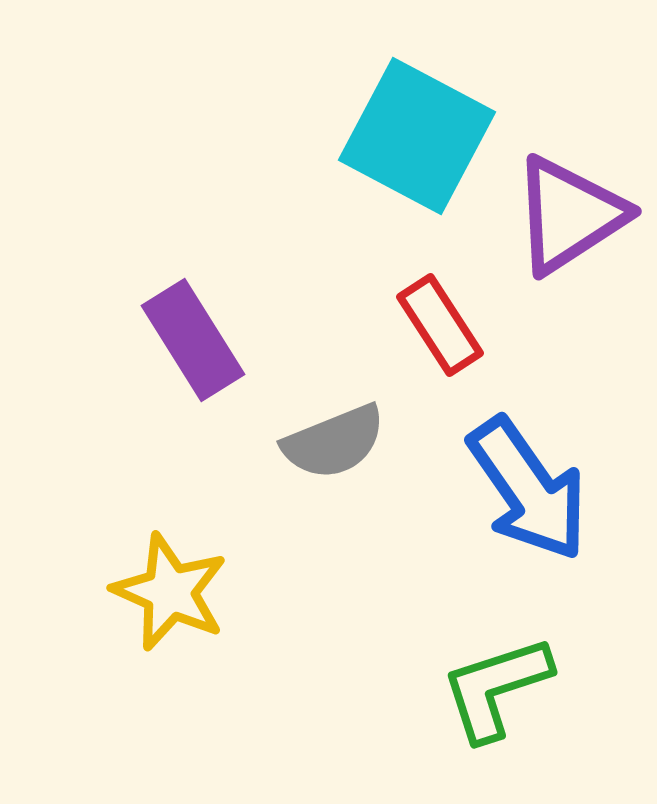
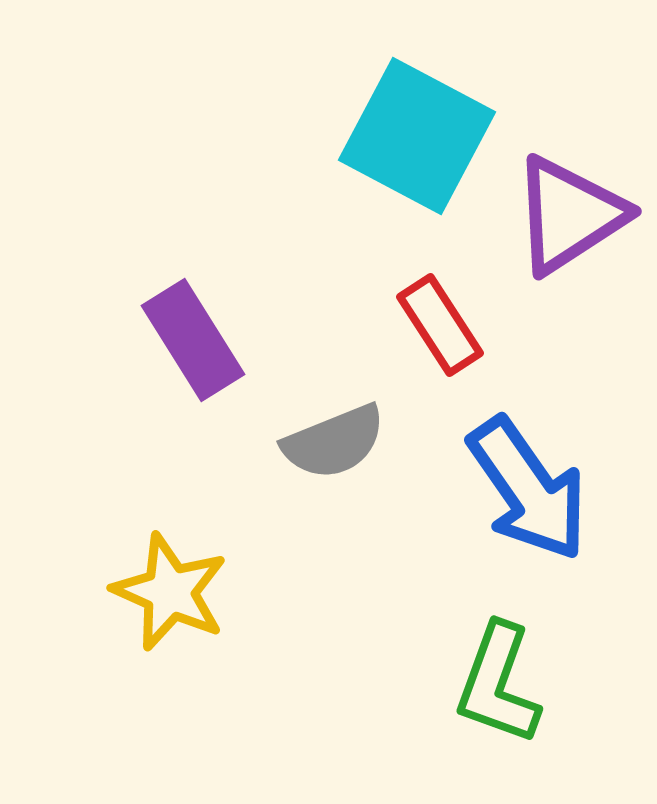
green L-shape: moved 2 px right, 4 px up; rotated 52 degrees counterclockwise
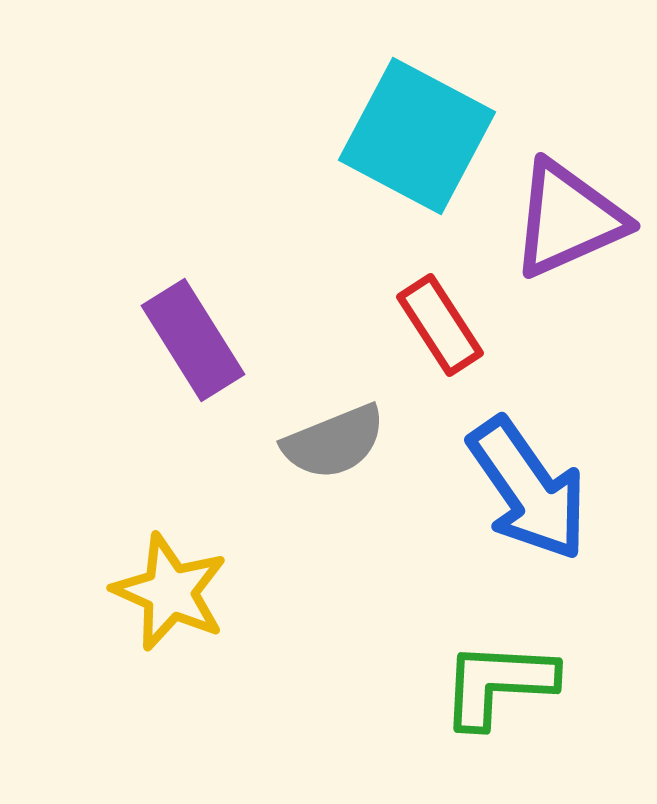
purple triangle: moved 1 px left, 4 px down; rotated 9 degrees clockwise
green L-shape: rotated 73 degrees clockwise
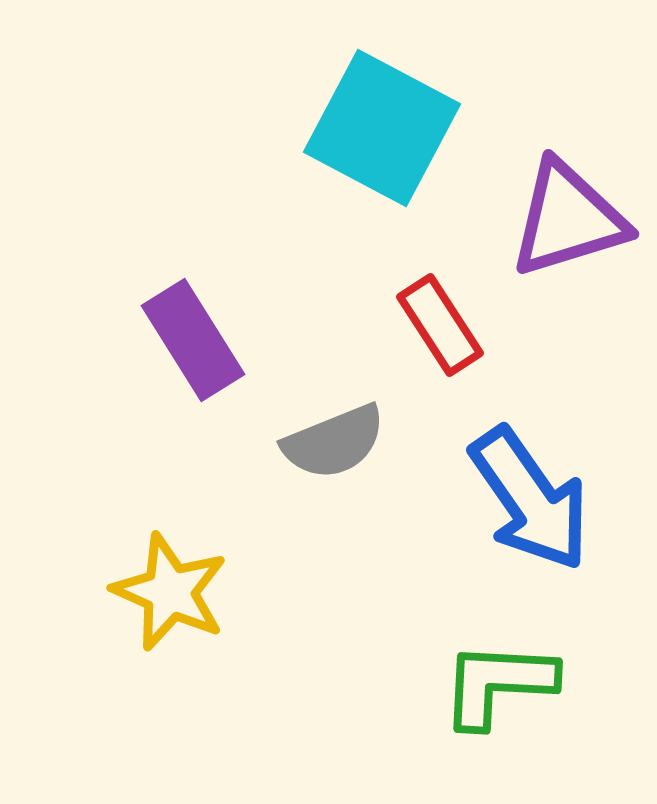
cyan square: moved 35 px left, 8 px up
purple triangle: rotated 7 degrees clockwise
blue arrow: moved 2 px right, 10 px down
